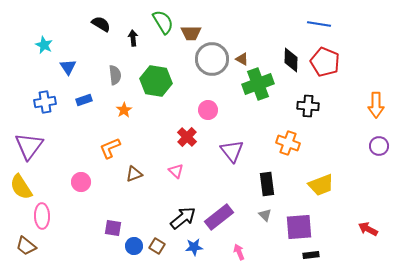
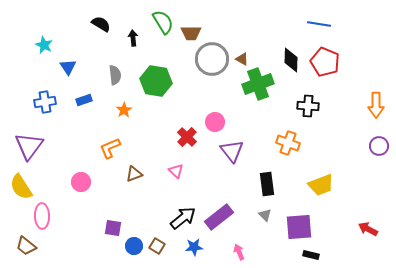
pink circle at (208, 110): moved 7 px right, 12 px down
black rectangle at (311, 255): rotated 21 degrees clockwise
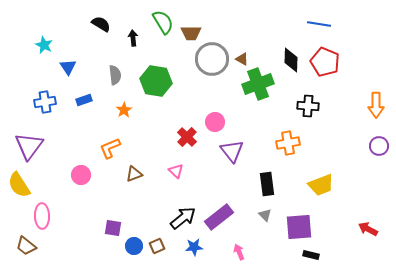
orange cross at (288, 143): rotated 30 degrees counterclockwise
pink circle at (81, 182): moved 7 px up
yellow semicircle at (21, 187): moved 2 px left, 2 px up
brown square at (157, 246): rotated 35 degrees clockwise
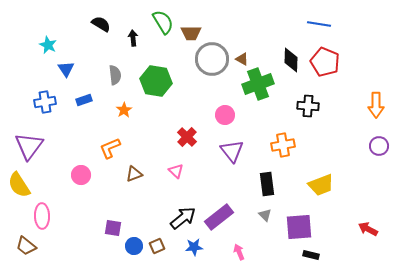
cyan star at (44, 45): moved 4 px right
blue triangle at (68, 67): moved 2 px left, 2 px down
pink circle at (215, 122): moved 10 px right, 7 px up
orange cross at (288, 143): moved 5 px left, 2 px down
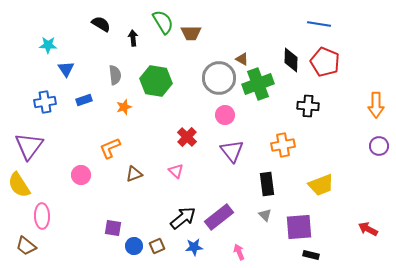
cyan star at (48, 45): rotated 24 degrees counterclockwise
gray circle at (212, 59): moved 7 px right, 19 px down
orange star at (124, 110): moved 3 px up; rotated 14 degrees clockwise
